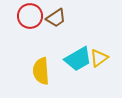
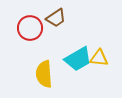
red circle: moved 12 px down
yellow triangle: rotated 42 degrees clockwise
yellow semicircle: moved 3 px right, 3 px down
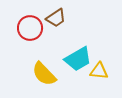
yellow triangle: moved 13 px down
yellow semicircle: rotated 40 degrees counterclockwise
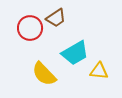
cyan trapezoid: moved 3 px left, 6 px up
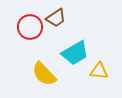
red circle: moved 1 px up
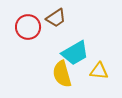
red circle: moved 2 px left
yellow semicircle: moved 18 px right; rotated 28 degrees clockwise
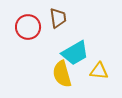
brown trapezoid: moved 2 px right; rotated 65 degrees counterclockwise
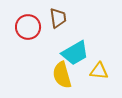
yellow semicircle: moved 1 px down
